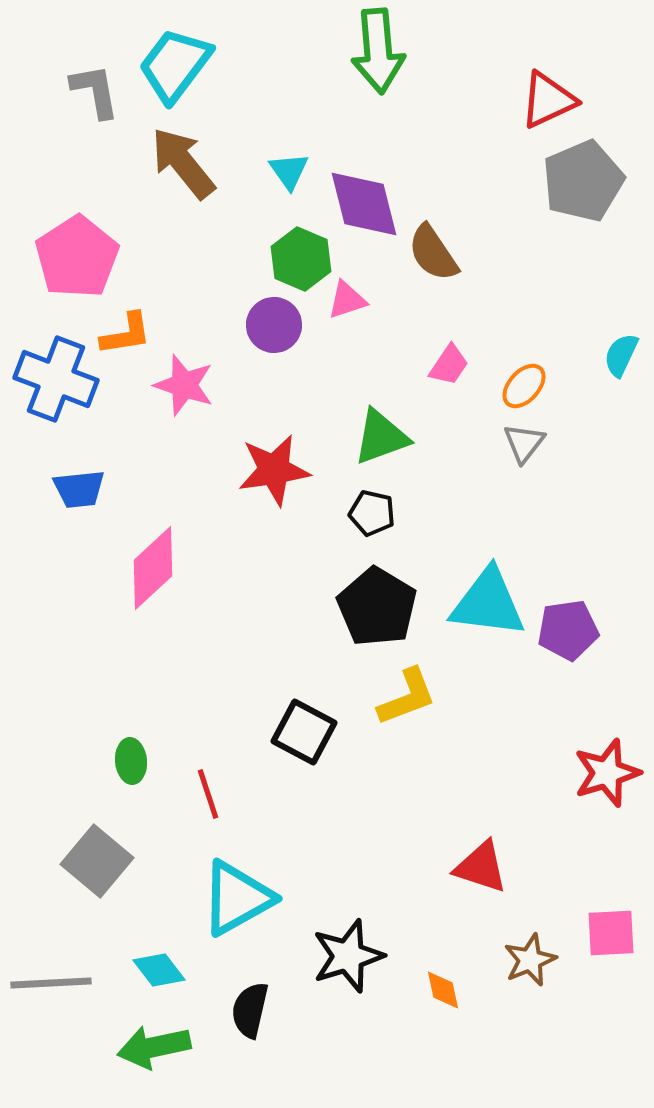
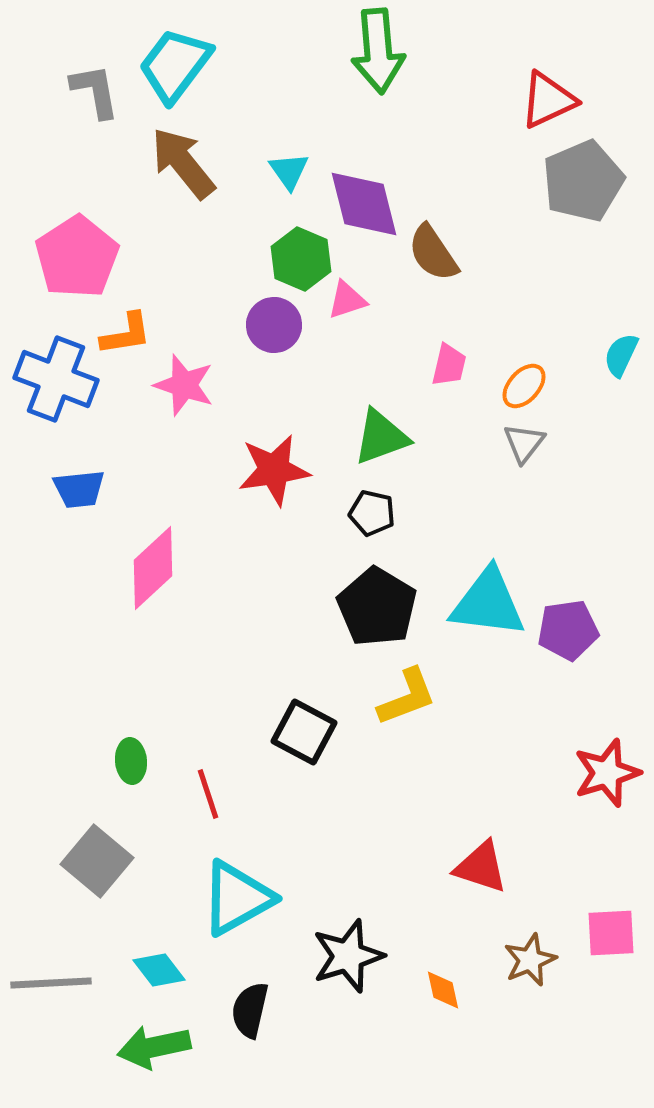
pink trapezoid at (449, 365): rotated 21 degrees counterclockwise
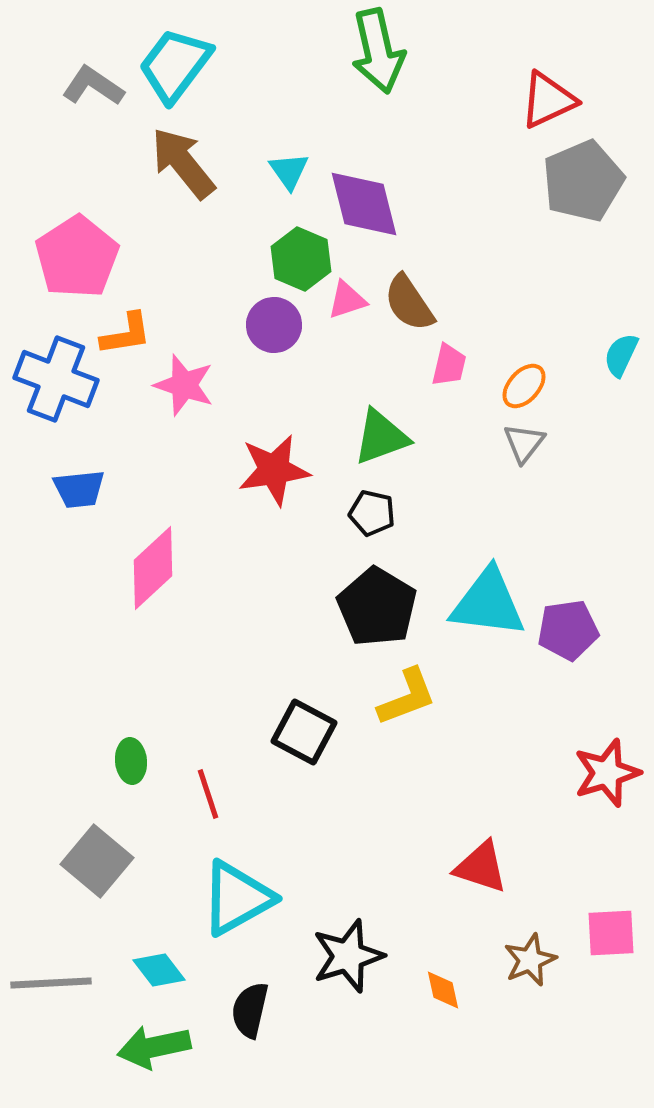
green arrow at (378, 51): rotated 8 degrees counterclockwise
gray L-shape at (95, 91): moved 2 px left, 5 px up; rotated 46 degrees counterclockwise
brown semicircle at (433, 253): moved 24 px left, 50 px down
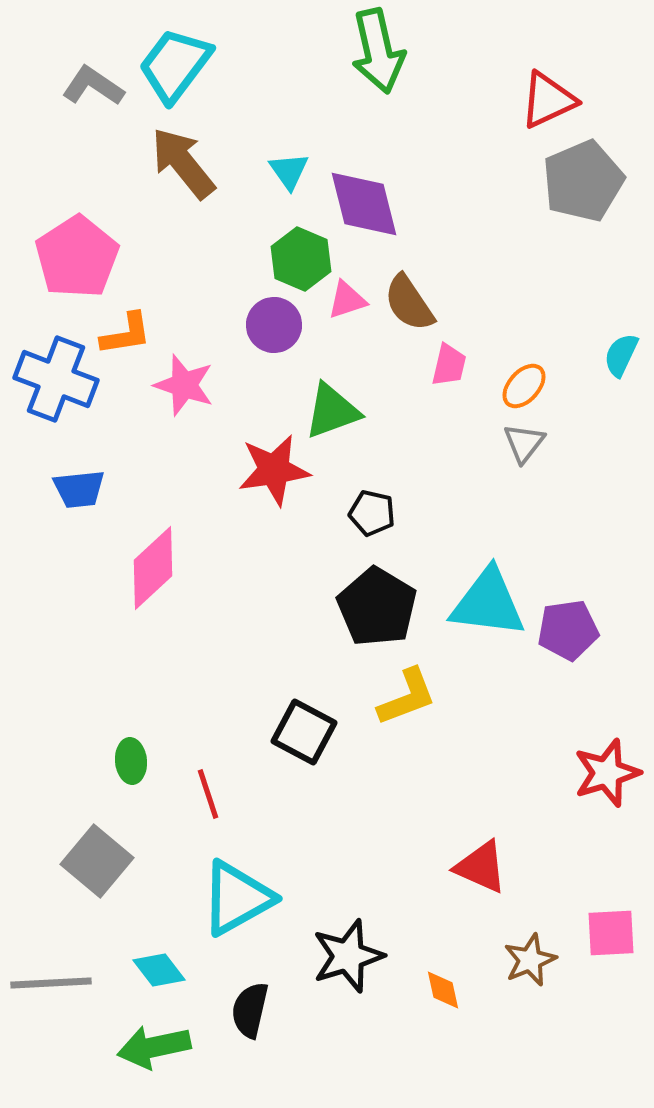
green triangle at (381, 437): moved 49 px left, 26 px up
red triangle at (481, 867): rotated 6 degrees clockwise
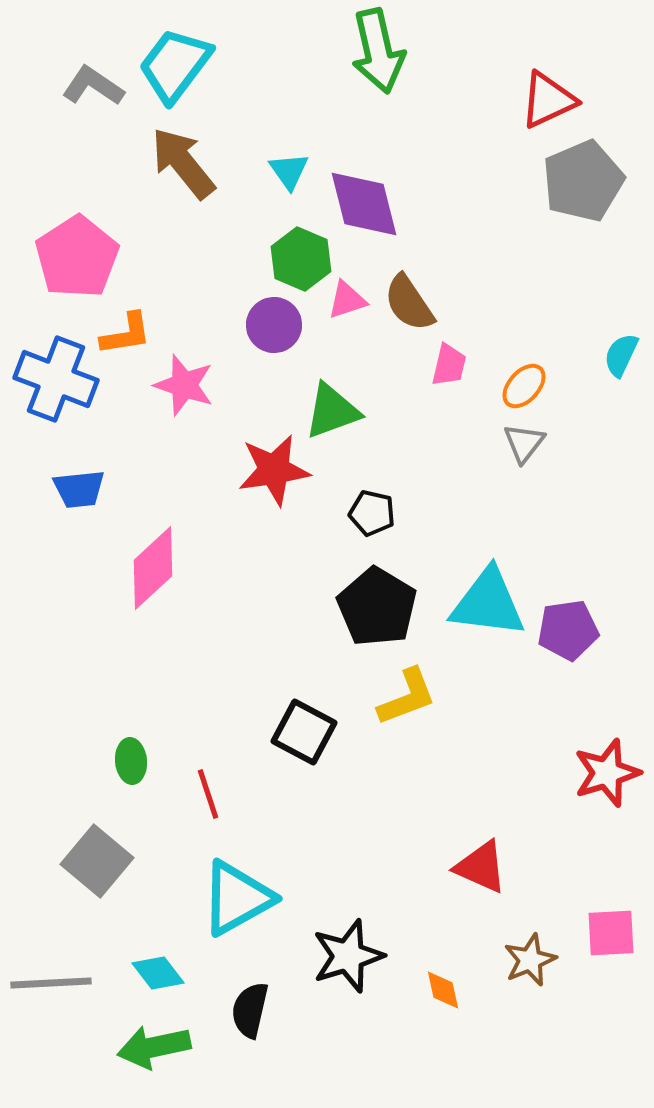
cyan diamond at (159, 970): moved 1 px left, 3 px down
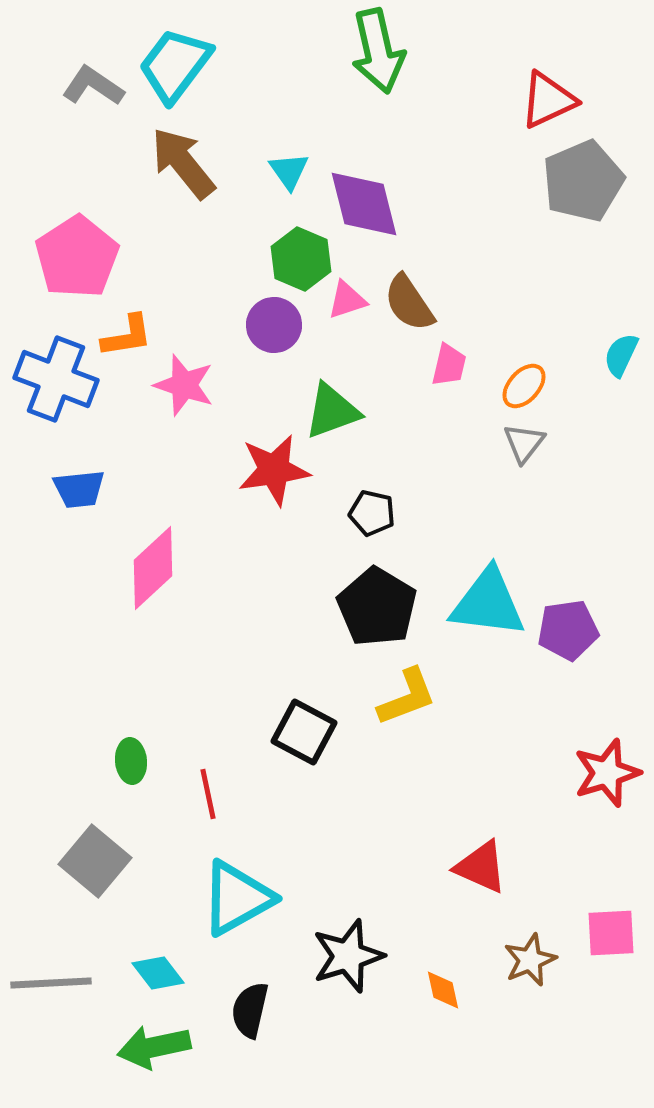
orange L-shape at (126, 334): moved 1 px right, 2 px down
red line at (208, 794): rotated 6 degrees clockwise
gray square at (97, 861): moved 2 px left
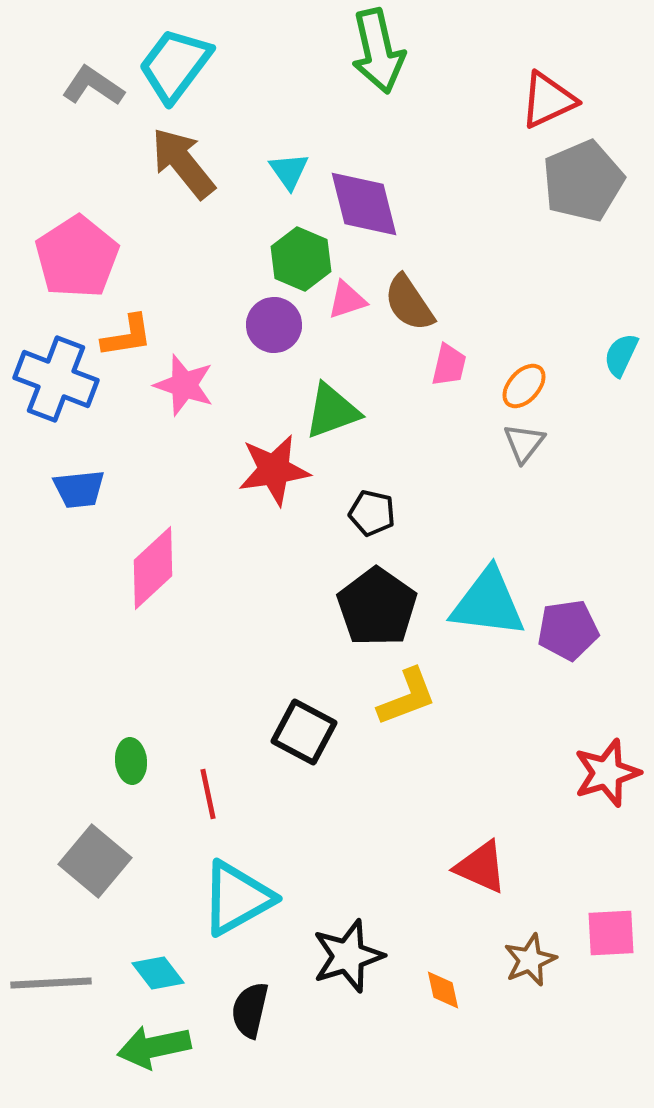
black pentagon at (377, 607): rotated 4 degrees clockwise
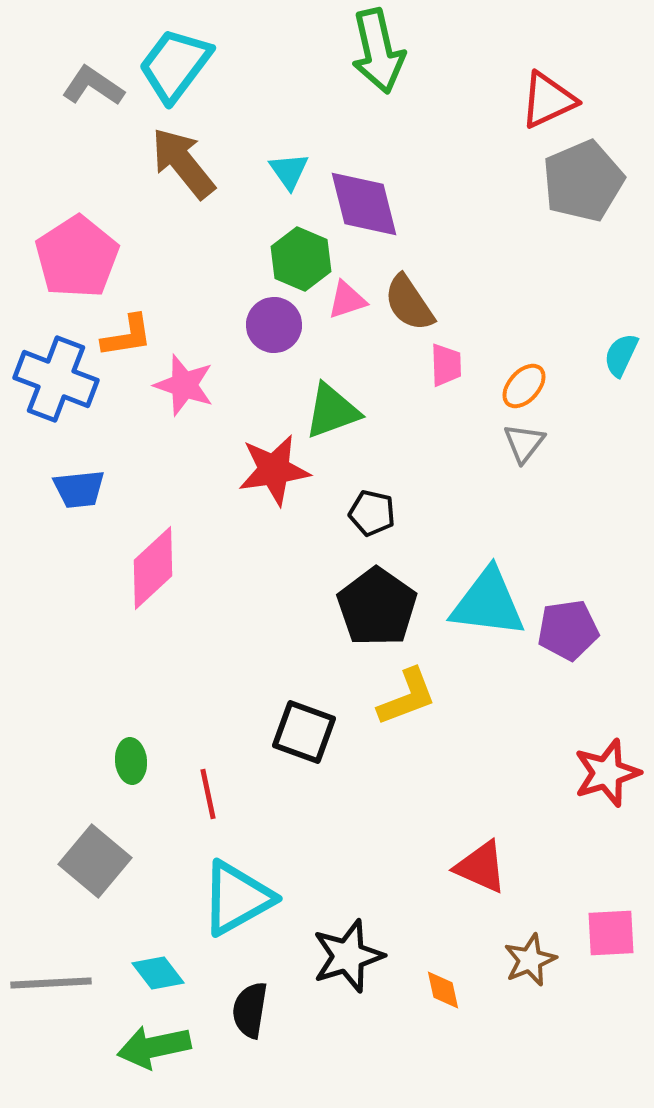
pink trapezoid at (449, 365): moved 3 px left; rotated 15 degrees counterclockwise
black square at (304, 732): rotated 8 degrees counterclockwise
black semicircle at (250, 1010): rotated 4 degrees counterclockwise
